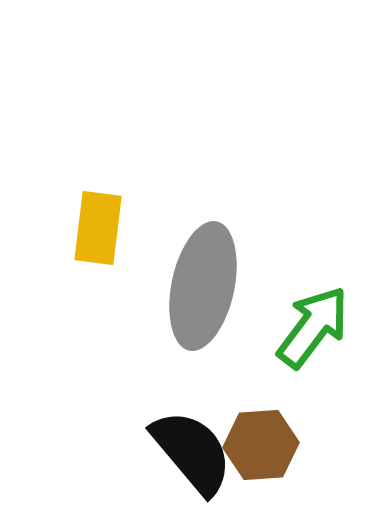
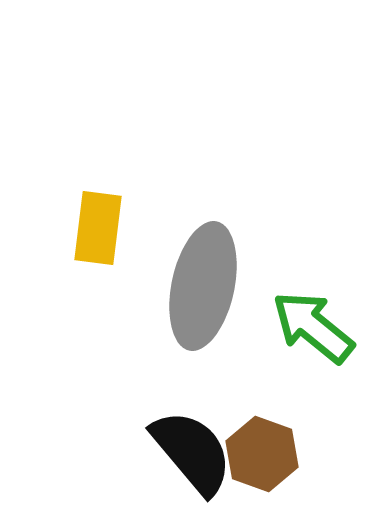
green arrow: rotated 88 degrees counterclockwise
brown hexagon: moved 1 px right, 9 px down; rotated 24 degrees clockwise
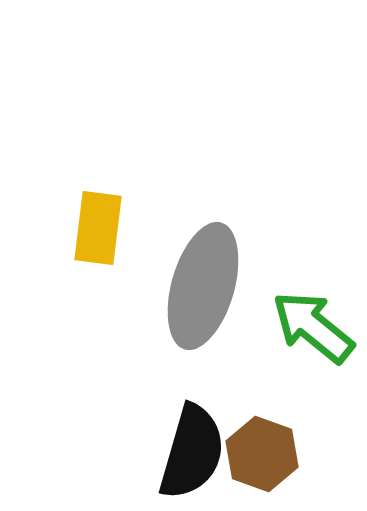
gray ellipse: rotated 4 degrees clockwise
black semicircle: rotated 56 degrees clockwise
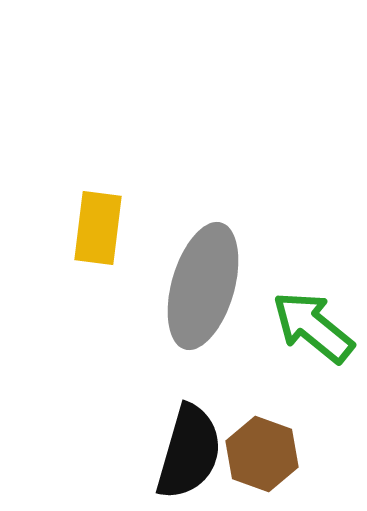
black semicircle: moved 3 px left
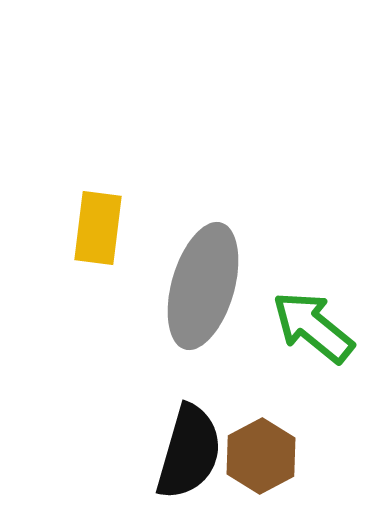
brown hexagon: moved 1 px left, 2 px down; rotated 12 degrees clockwise
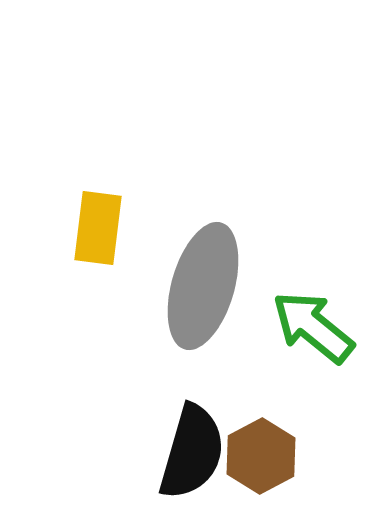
black semicircle: moved 3 px right
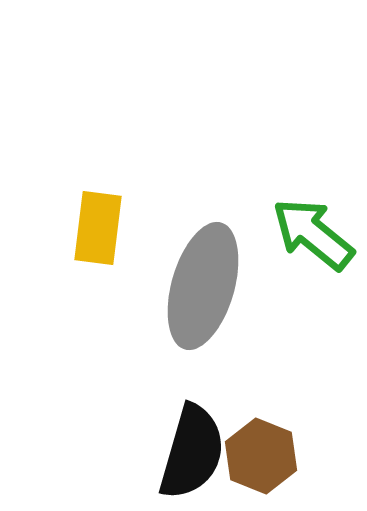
green arrow: moved 93 px up
brown hexagon: rotated 10 degrees counterclockwise
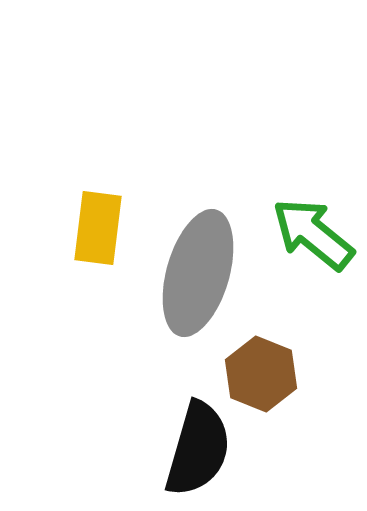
gray ellipse: moved 5 px left, 13 px up
black semicircle: moved 6 px right, 3 px up
brown hexagon: moved 82 px up
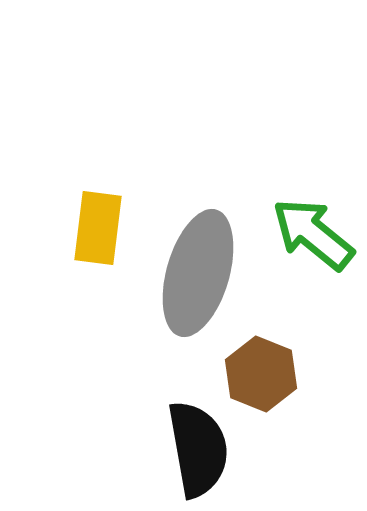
black semicircle: rotated 26 degrees counterclockwise
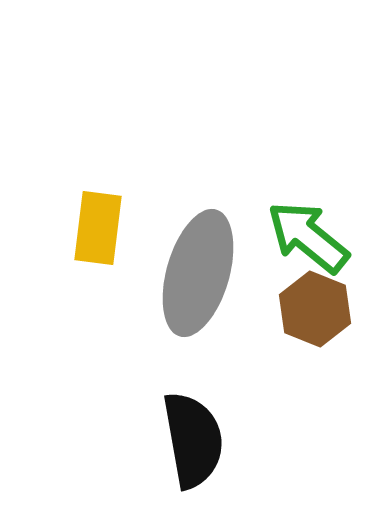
green arrow: moved 5 px left, 3 px down
brown hexagon: moved 54 px right, 65 px up
black semicircle: moved 5 px left, 9 px up
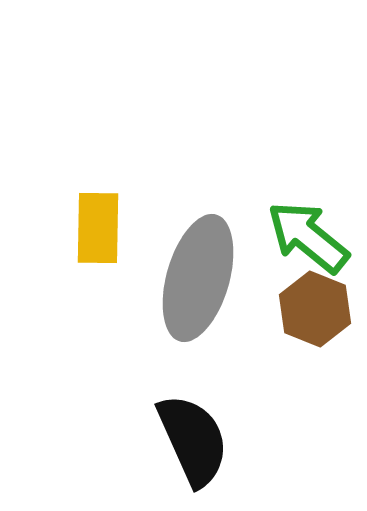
yellow rectangle: rotated 6 degrees counterclockwise
gray ellipse: moved 5 px down
black semicircle: rotated 14 degrees counterclockwise
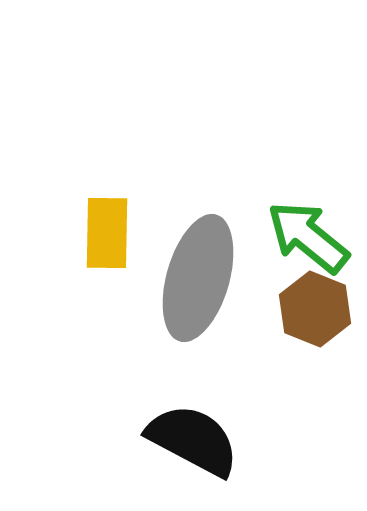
yellow rectangle: moved 9 px right, 5 px down
black semicircle: rotated 38 degrees counterclockwise
